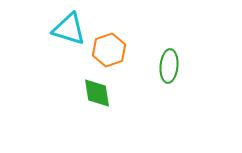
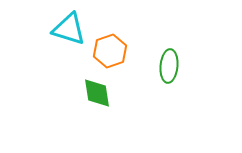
orange hexagon: moved 1 px right, 1 px down
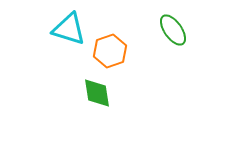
green ellipse: moved 4 px right, 36 px up; rotated 40 degrees counterclockwise
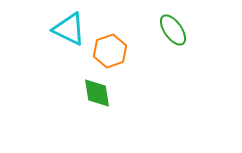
cyan triangle: rotated 9 degrees clockwise
